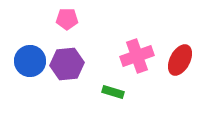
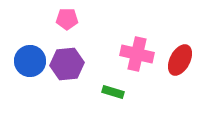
pink cross: moved 2 px up; rotated 32 degrees clockwise
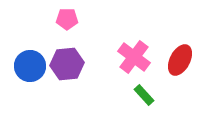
pink cross: moved 3 px left, 3 px down; rotated 24 degrees clockwise
blue circle: moved 5 px down
green rectangle: moved 31 px right, 3 px down; rotated 30 degrees clockwise
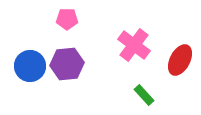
pink cross: moved 12 px up
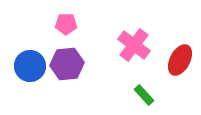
pink pentagon: moved 1 px left, 5 px down
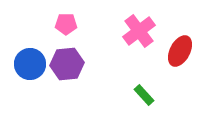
pink cross: moved 5 px right, 14 px up; rotated 16 degrees clockwise
red ellipse: moved 9 px up
blue circle: moved 2 px up
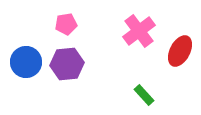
pink pentagon: rotated 10 degrees counterclockwise
blue circle: moved 4 px left, 2 px up
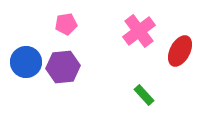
purple hexagon: moved 4 px left, 3 px down
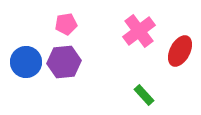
purple hexagon: moved 1 px right, 5 px up
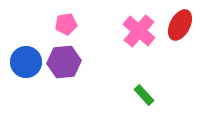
pink cross: rotated 12 degrees counterclockwise
red ellipse: moved 26 px up
